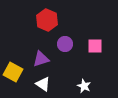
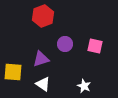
red hexagon: moved 4 px left, 4 px up; rotated 15 degrees clockwise
pink square: rotated 14 degrees clockwise
yellow square: rotated 24 degrees counterclockwise
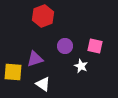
purple circle: moved 2 px down
purple triangle: moved 6 px left
white star: moved 3 px left, 20 px up
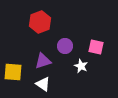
red hexagon: moved 3 px left, 6 px down
pink square: moved 1 px right, 1 px down
purple triangle: moved 8 px right, 2 px down
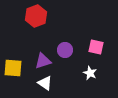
red hexagon: moved 4 px left, 6 px up
purple circle: moved 4 px down
white star: moved 9 px right, 7 px down
yellow square: moved 4 px up
white triangle: moved 2 px right, 1 px up
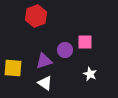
pink square: moved 11 px left, 5 px up; rotated 14 degrees counterclockwise
purple triangle: moved 1 px right
white star: moved 1 px down
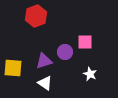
purple circle: moved 2 px down
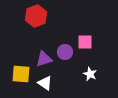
purple triangle: moved 2 px up
yellow square: moved 8 px right, 6 px down
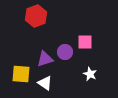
purple triangle: moved 1 px right
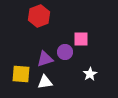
red hexagon: moved 3 px right
pink square: moved 4 px left, 3 px up
white star: rotated 16 degrees clockwise
white triangle: moved 1 px up; rotated 42 degrees counterclockwise
